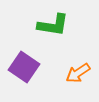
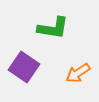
green L-shape: moved 3 px down
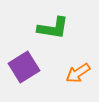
purple square: rotated 24 degrees clockwise
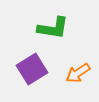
purple square: moved 8 px right, 2 px down
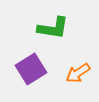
purple square: moved 1 px left
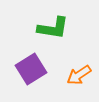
orange arrow: moved 1 px right, 2 px down
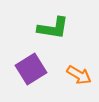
orange arrow: rotated 115 degrees counterclockwise
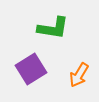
orange arrow: rotated 90 degrees clockwise
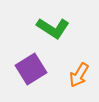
green L-shape: rotated 24 degrees clockwise
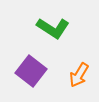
purple square: moved 2 px down; rotated 20 degrees counterclockwise
